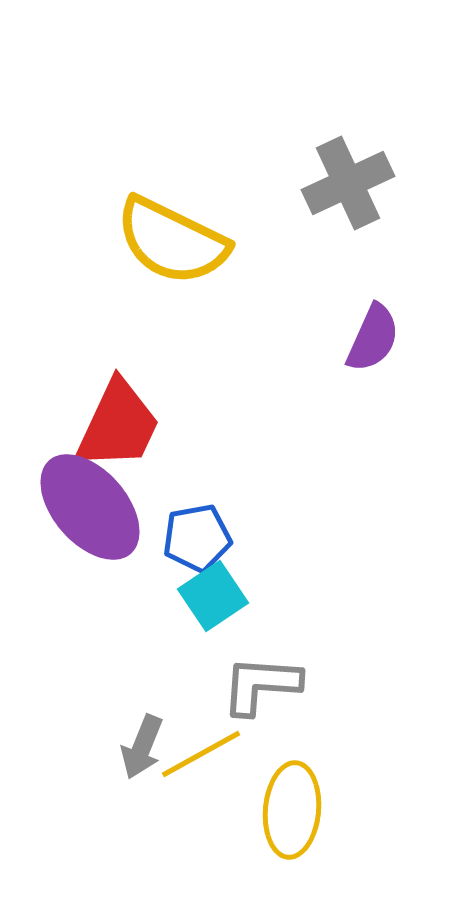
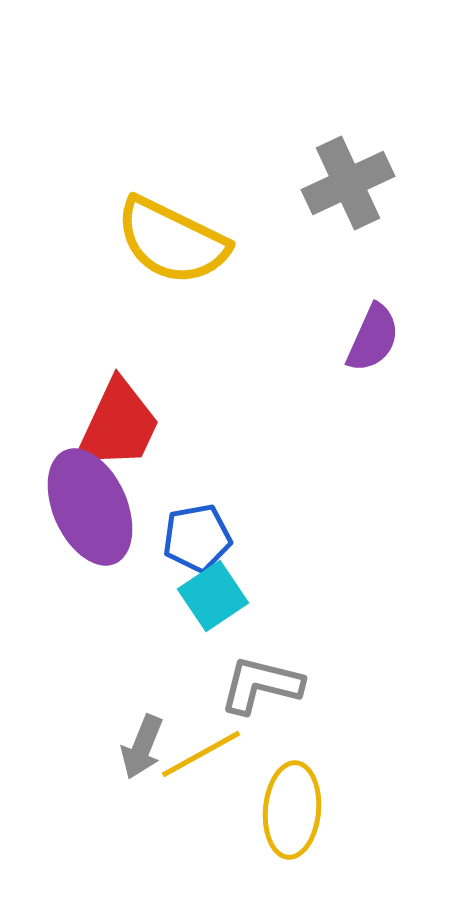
purple ellipse: rotated 17 degrees clockwise
gray L-shape: rotated 10 degrees clockwise
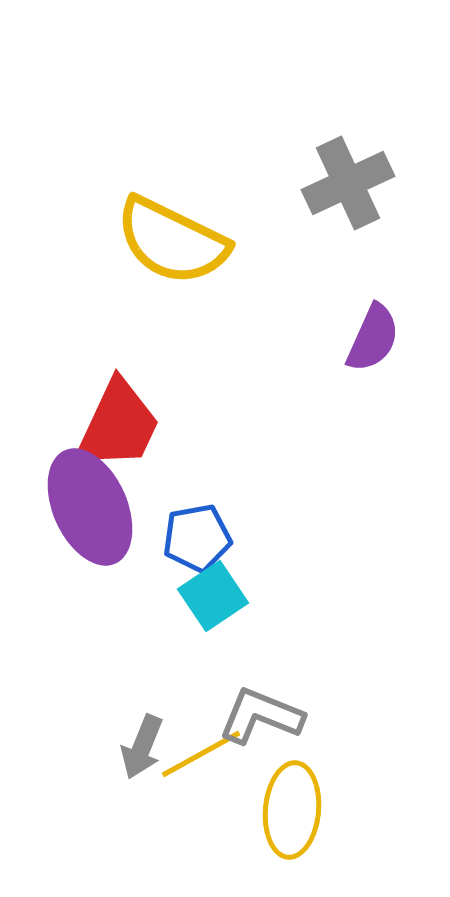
gray L-shape: moved 31 px down; rotated 8 degrees clockwise
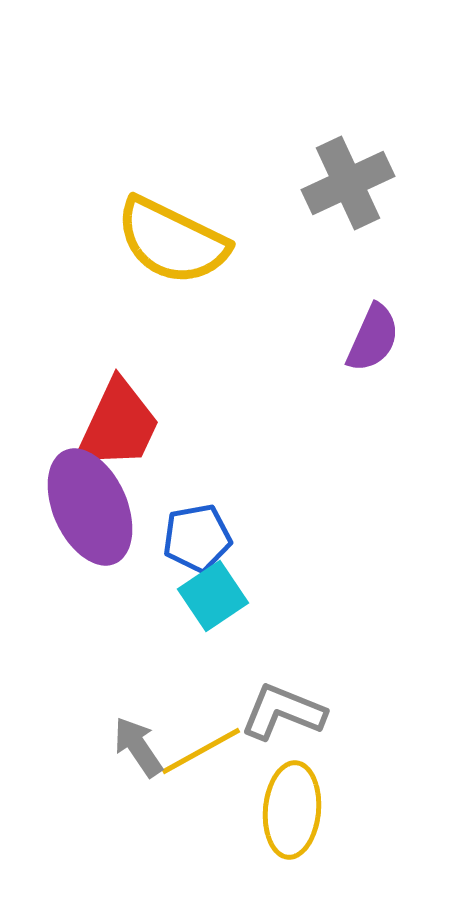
gray L-shape: moved 22 px right, 4 px up
gray arrow: moved 4 px left; rotated 124 degrees clockwise
yellow line: moved 3 px up
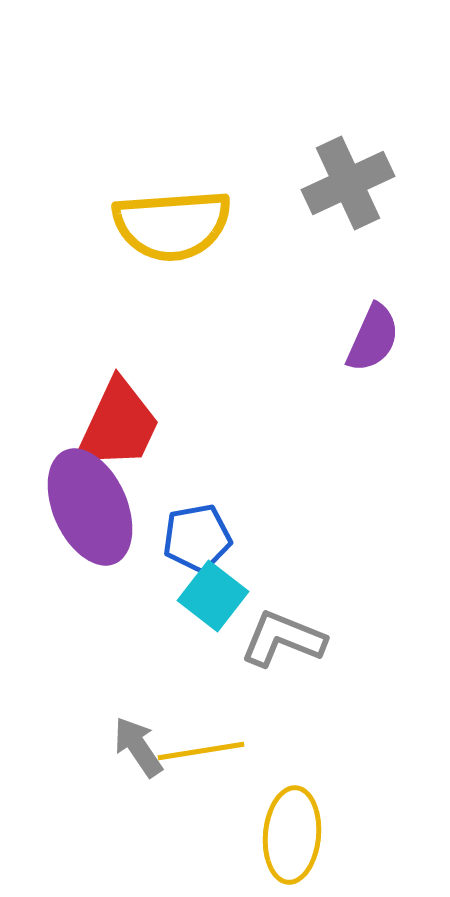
yellow semicircle: moved 16 px up; rotated 30 degrees counterclockwise
cyan square: rotated 18 degrees counterclockwise
gray L-shape: moved 73 px up
yellow line: rotated 20 degrees clockwise
yellow ellipse: moved 25 px down
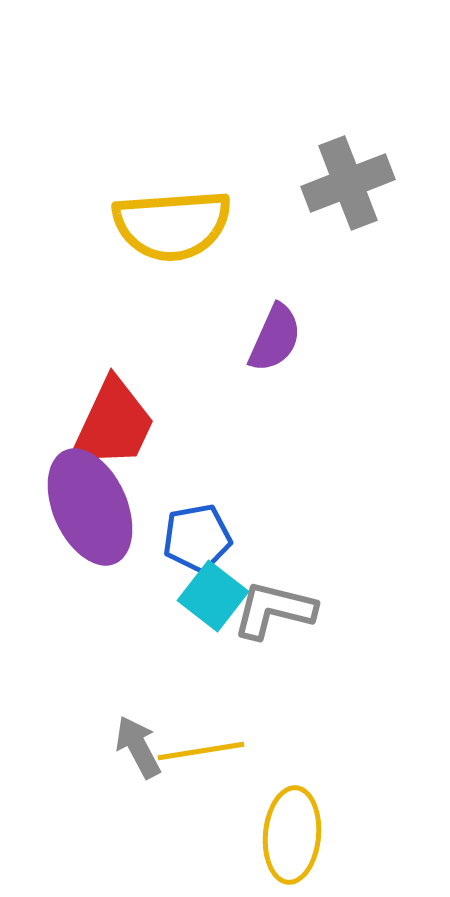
gray cross: rotated 4 degrees clockwise
purple semicircle: moved 98 px left
red trapezoid: moved 5 px left, 1 px up
gray L-shape: moved 9 px left, 29 px up; rotated 8 degrees counterclockwise
gray arrow: rotated 6 degrees clockwise
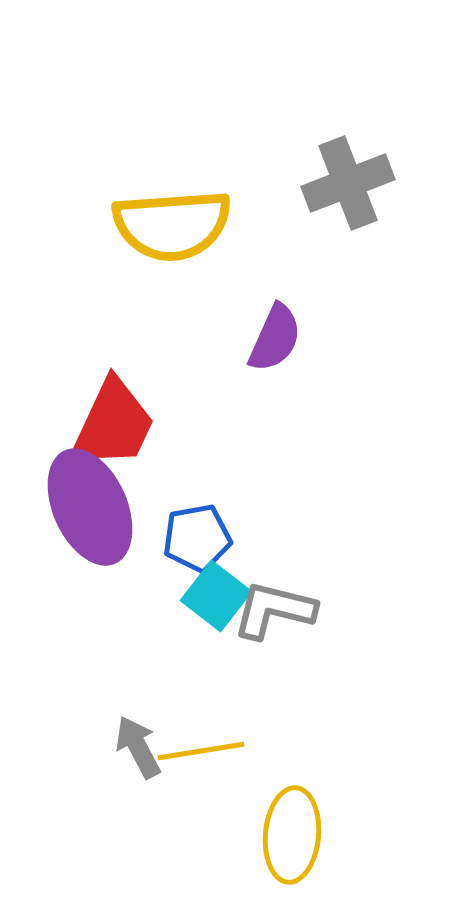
cyan square: moved 3 px right
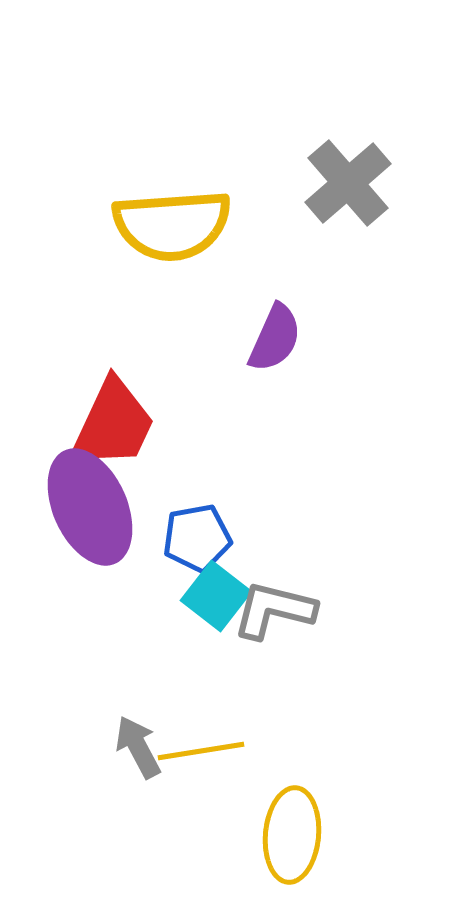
gray cross: rotated 20 degrees counterclockwise
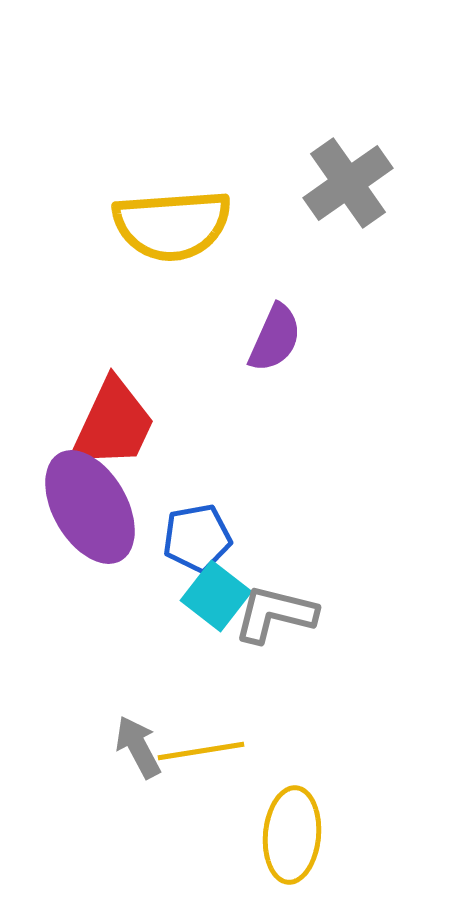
gray cross: rotated 6 degrees clockwise
purple ellipse: rotated 6 degrees counterclockwise
gray L-shape: moved 1 px right, 4 px down
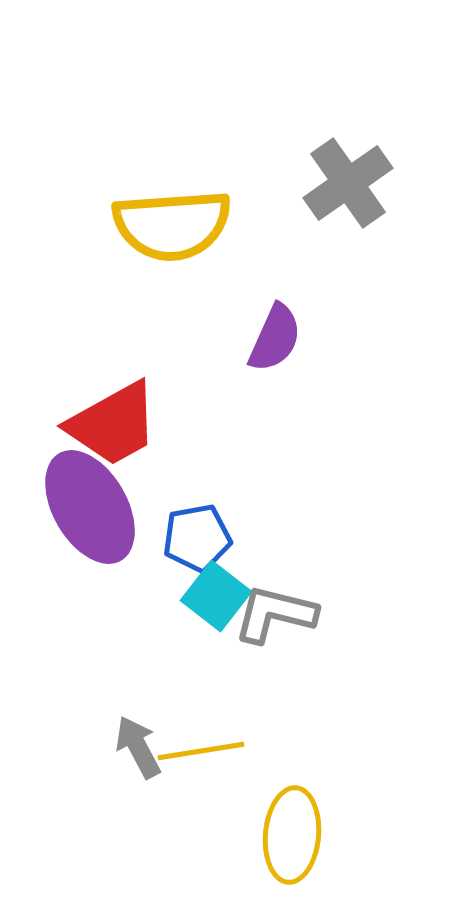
red trapezoid: rotated 36 degrees clockwise
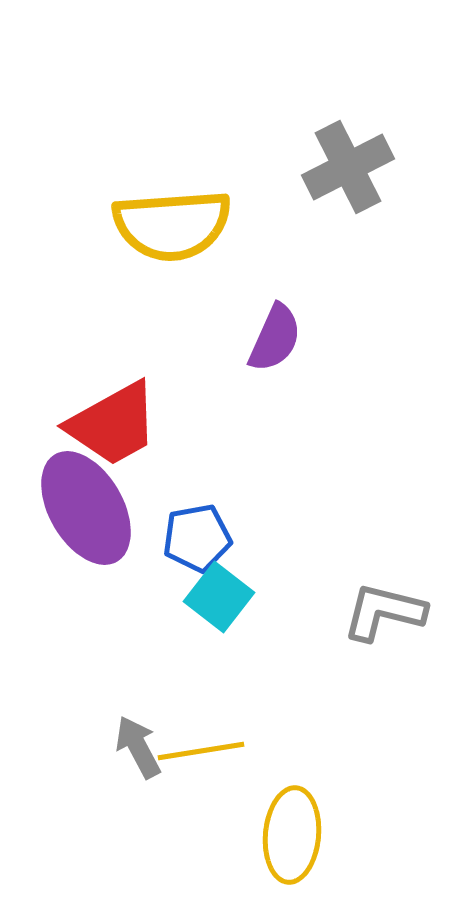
gray cross: moved 16 px up; rotated 8 degrees clockwise
purple ellipse: moved 4 px left, 1 px down
cyan square: moved 3 px right, 1 px down
gray L-shape: moved 109 px right, 2 px up
